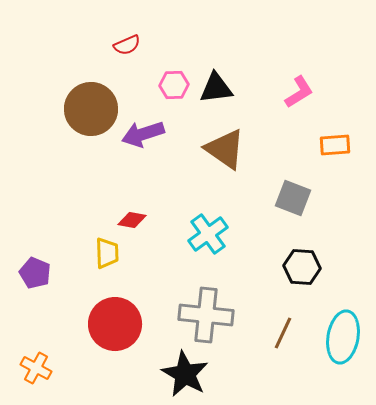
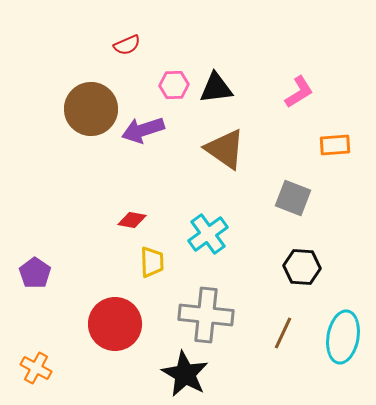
purple arrow: moved 4 px up
yellow trapezoid: moved 45 px right, 9 px down
purple pentagon: rotated 12 degrees clockwise
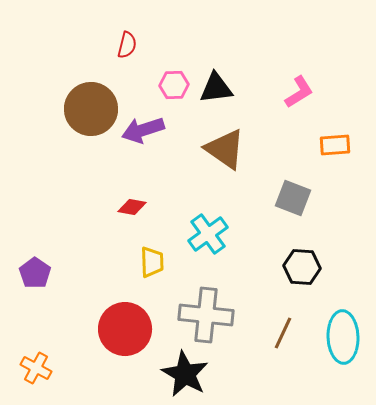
red semicircle: rotated 52 degrees counterclockwise
red diamond: moved 13 px up
red circle: moved 10 px right, 5 px down
cyan ellipse: rotated 12 degrees counterclockwise
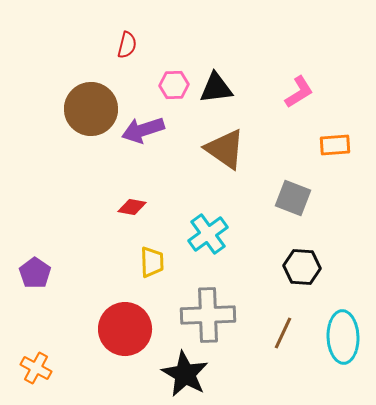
gray cross: moved 2 px right; rotated 8 degrees counterclockwise
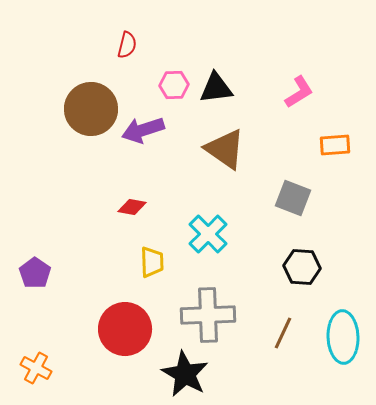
cyan cross: rotated 9 degrees counterclockwise
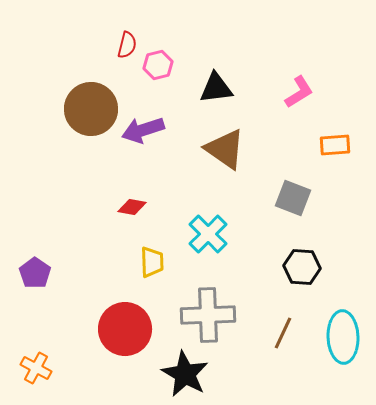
pink hexagon: moved 16 px left, 20 px up; rotated 12 degrees counterclockwise
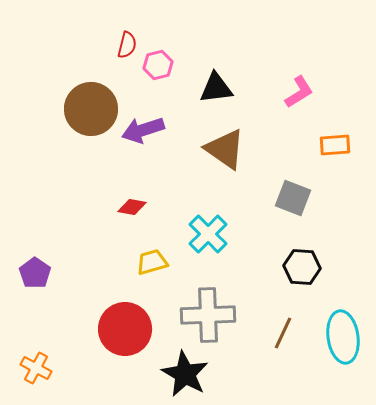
yellow trapezoid: rotated 104 degrees counterclockwise
cyan ellipse: rotated 6 degrees counterclockwise
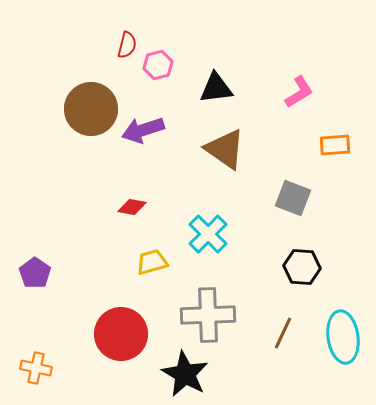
red circle: moved 4 px left, 5 px down
orange cross: rotated 16 degrees counterclockwise
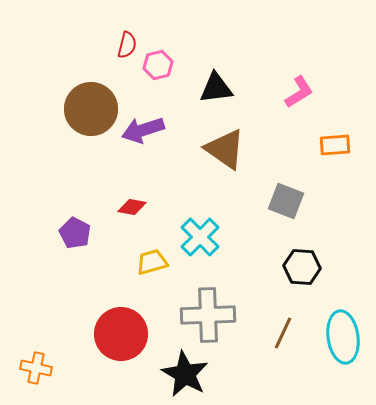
gray square: moved 7 px left, 3 px down
cyan cross: moved 8 px left, 3 px down
purple pentagon: moved 40 px right, 40 px up; rotated 8 degrees counterclockwise
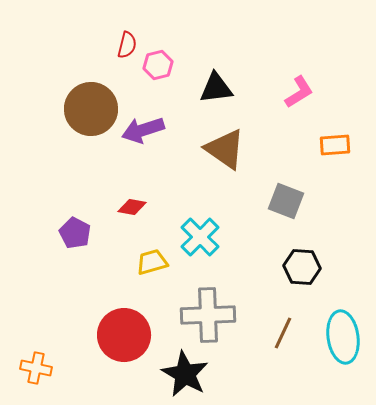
red circle: moved 3 px right, 1 px down
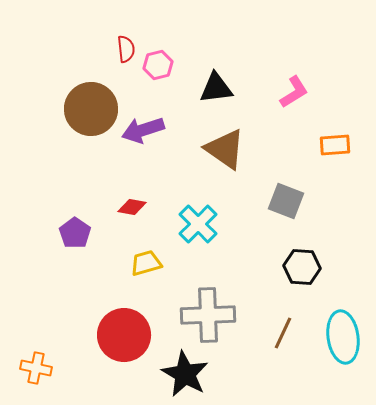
red semicircle: moved 1 px left, 4 px down; rotated 20 degrees counterclockwise
pink L-shape: moved 5 px left
purple pentagon: rotated 8 degrees clockwise
cyan cross: moved 2 px left, 13 px up
yellow trapezoid: moved 6 px left, 1 px down
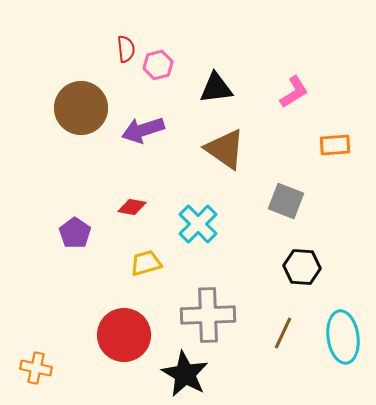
brown circle: moved 10 px left, 1 px up
